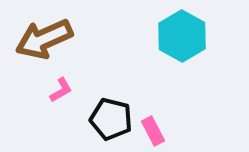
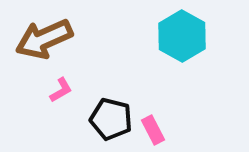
pink rectangle: moved 1 px up
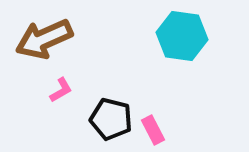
cyan hexagon: rotated 21 degrees counterclockwise
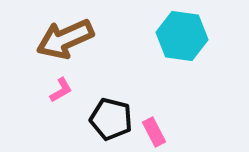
brown arrow: moved 21 px right
pink rectangle: moved 1 px right, 2 px down
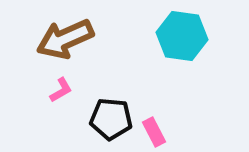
black pentagon: rotated 9 degrees counterclockwise
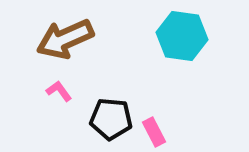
pink L-shape: moved 2 px left, 1 px down; rotated 96 degrees counterclockwise
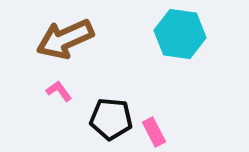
cyan hexagon: moved 2 px left, 2 px up
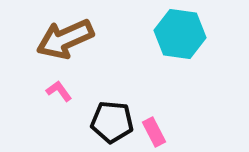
black pentagon: moved 1 px right, 3 px down
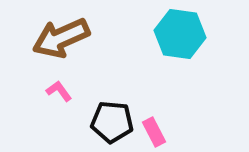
brown arrow: moved 4 px left, 1 px up
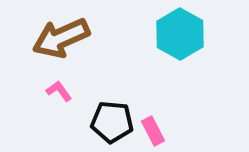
cyan hexagon: rotated 21 degrees clockwise
pink rectangle: moved 1 px left, 1 px up
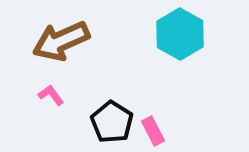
brown arrow: moved 3 px down
pink L-shape: moved 8 px left, 4 px down
black pentagon: rotated 27 degrees clockwise
